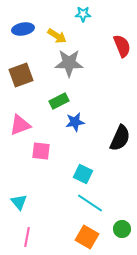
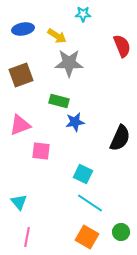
green rectangle: rotated 42 degrees clockwise
green circle: moved 1 px left, 3 px down
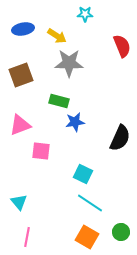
cyan star: moved 2 px right
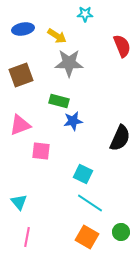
blue star: moved 2 px left, 1 px up
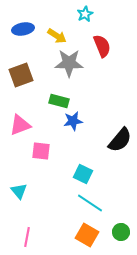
cyan star: rotated 28 degrees counterclockwise
red semicircle: moved 20 px left
black semicircle: moved 2 px down; rotated 16 degrees clockwise
cyan triangle: moved 11 px up
orange square: moved 2 px up
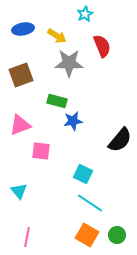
green rectangle: moved 2 px left
green circle: moved 4 px left, 3 px down
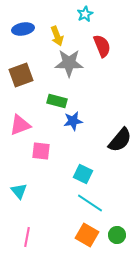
yellow arrow: rotated 36 degrees clockwise
